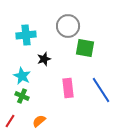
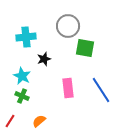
cyan cross: moved 2 px down
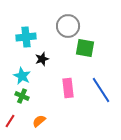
black star: moved 2 px left
